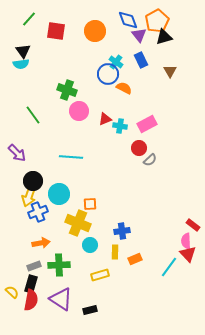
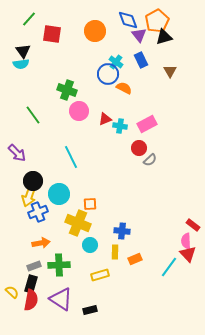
red square at (56, 31): moved 4 px left, 3 px down
cyan line at (71, 157): rotated 60 degrees clockwise
blue cross at (122, 231): rotated 14 degrees clockwise
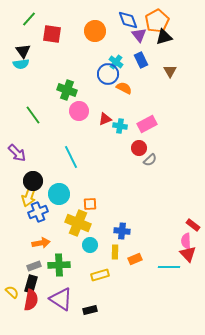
cyan line at (169, 267): rotated 55 degrees clockwise
